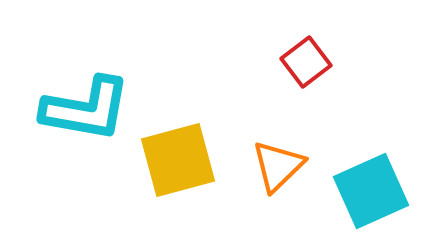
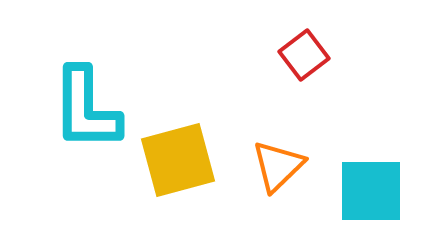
red square: moved 2 px left, 7 px up
cyan L-shape: rotated 80 degrees clockwise
cyan square: rotated 24 degrees clockwise
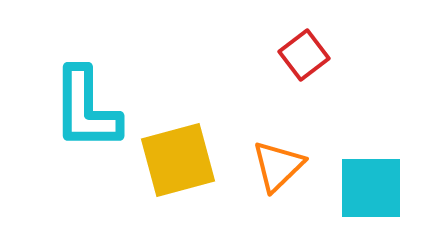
cyan square: moved 3 px up
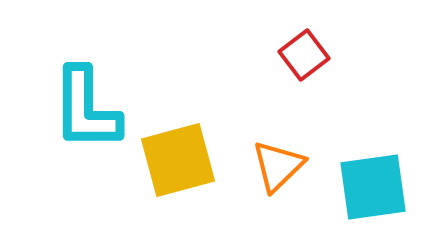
cyan square: moved 2 px right, 1 px up; rotated 8 degrees counterclockwise
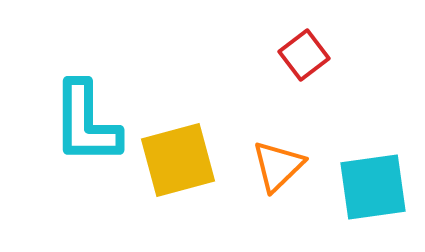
cyan L-shape: moved 14 px down
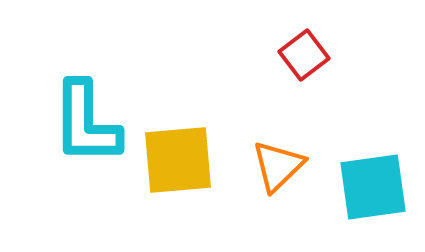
yellow square: rotated 10 degrees clockwise
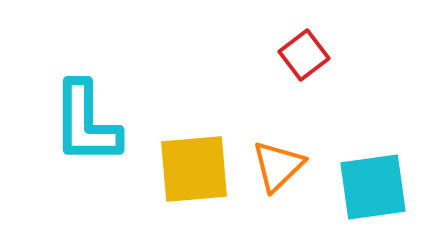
yellow square: moved 16 px right, 9 px down
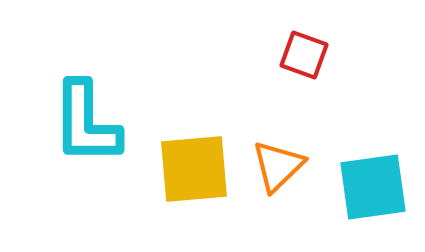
red square: rotated 33 degrees counterclockwise
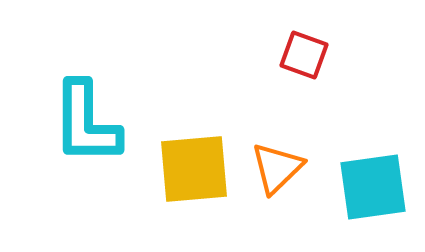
orange triangle: moved 1 px left, 2 px down
